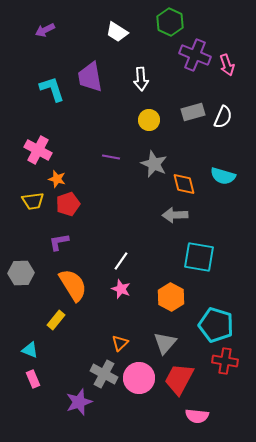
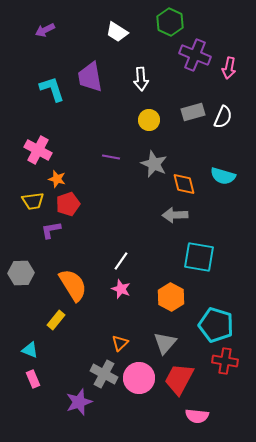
pink arrow: moved 2 px right, 3 px down; rotated 30 degrees clockwise
purple L-shape: moved 8 px left, 12 px up
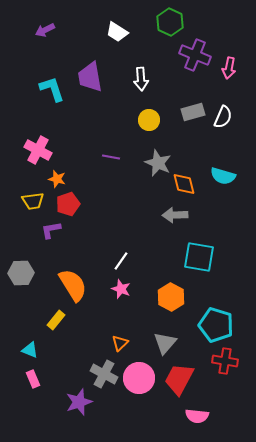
gray star: moved 4 px right, 1 px up
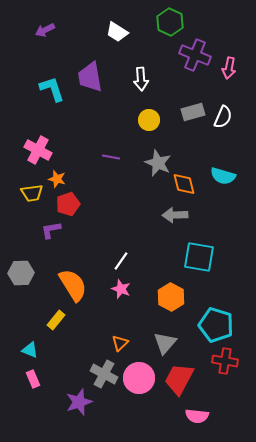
yellow trapezoid: moved 1 px left, 8 px up
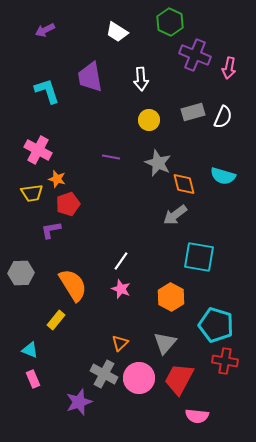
cyan L-shape: moved 5 px left, 2 px down
gray arrow: rotated 35 degrees counterclockwise
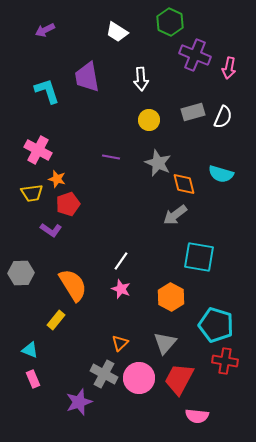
purple trapezoid: moved 3 px left
cyan semicircle: moved 2 px left, 2 px up
purple L-shape: rotated 135 degrees counterclockwise
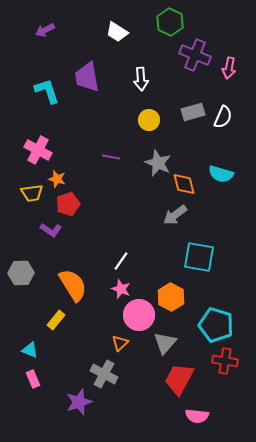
pink circle: moved 63 px up
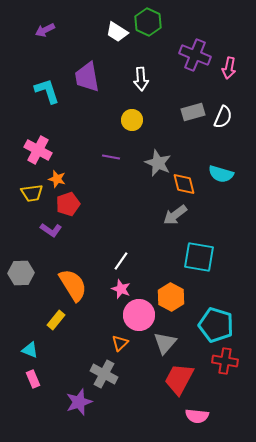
green hexagon: moved 22 px left
yellow circle: moved 17 px left
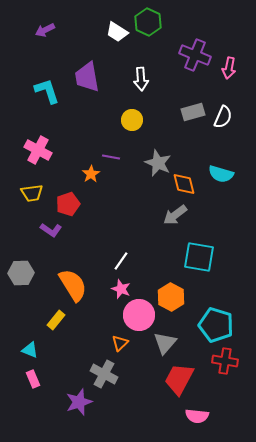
orange star: moved 34 px right, 5 px up; rotated 24 degrees clockwise
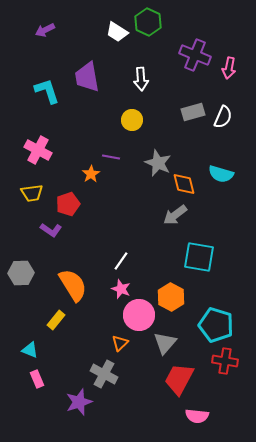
pink rectangle: moved 4 px right
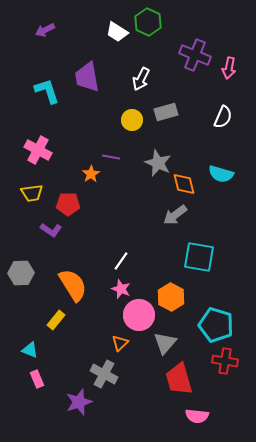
white arrow: rotated 30 degrees clockwise
gray rectangle: moved 27 px left
red pentagon: rotated 20 degrees clockwise
red trapezoid: rotated 44 degrees counterclockwise
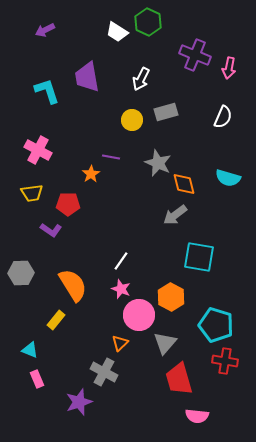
cyan semicircle: moved 7 px right, 4 px down
gray cross: moved 2 px up
